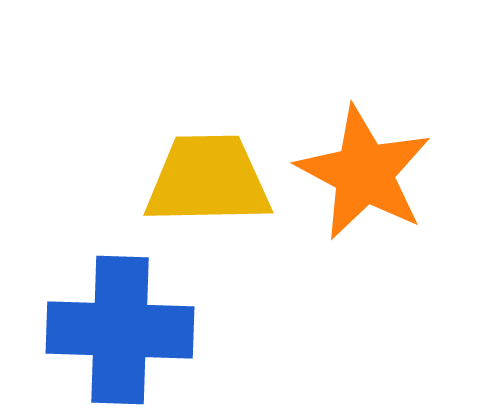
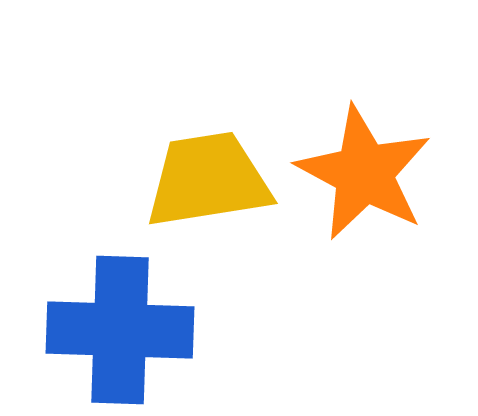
yellow trapezoid: rotated 8 degrees counterclockwise
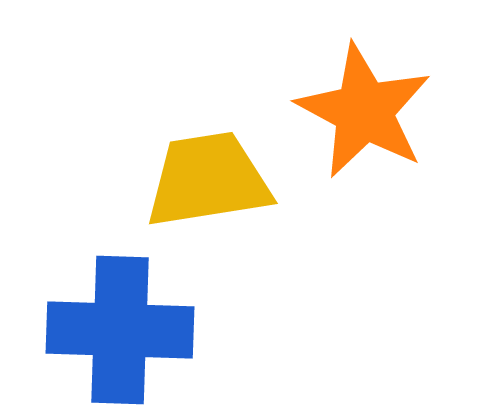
orange star: moved 62 px up
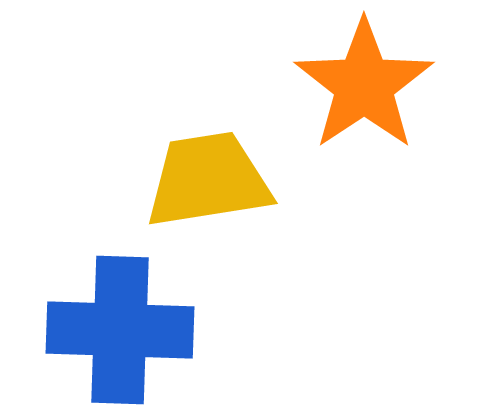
orange star: moved 26 px up; rotated 10 degrees clockwise
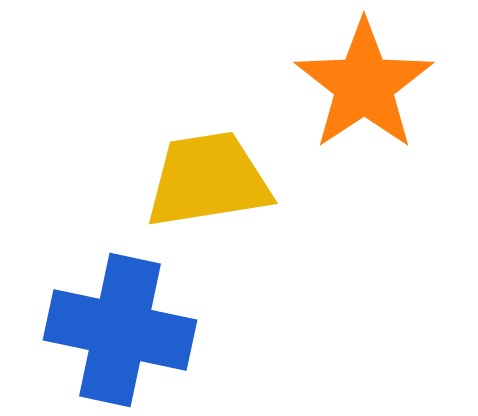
blue cross: rotated 10 degrees clockwise
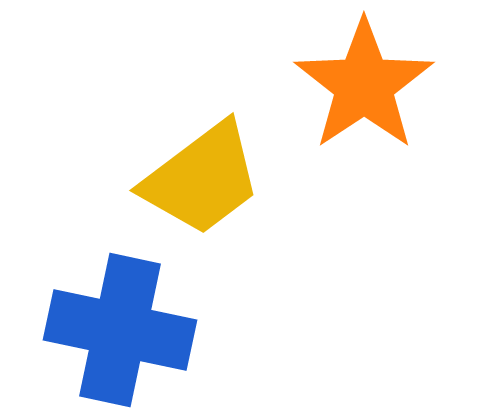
yellow trapezoid: moved 6 px left, 1 px up; rotated 152 degrees clockwise
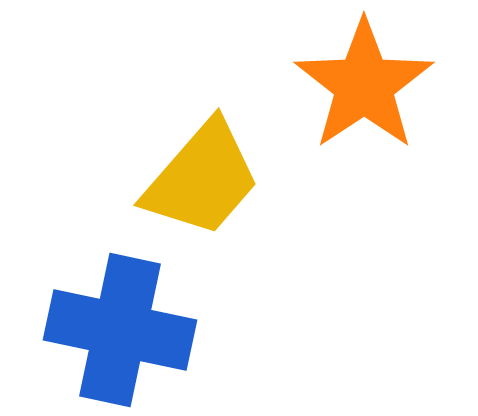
yellow trapezoid: rotated 12 degrees counterclockwise
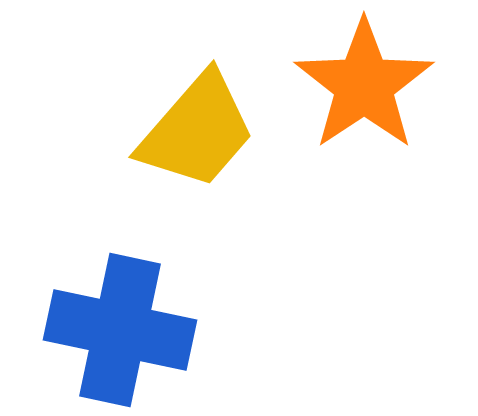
yellow trapezoid: moved 5 px left, 48 px up
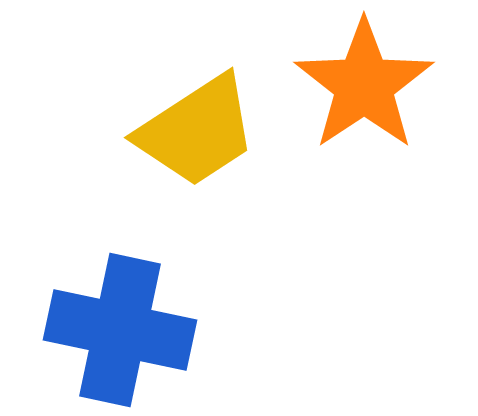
yellow trapezoid: rotated 16 degrees clockwise
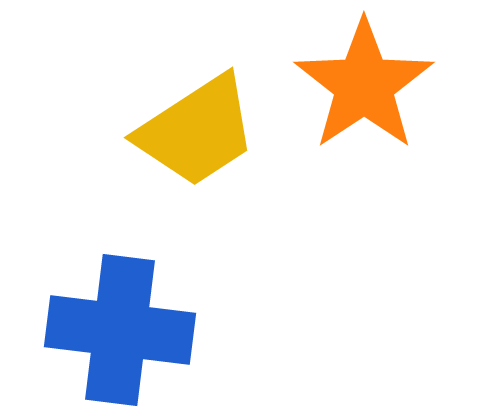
blue cross: rotated 5 degrees counterclockwise
